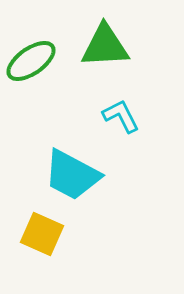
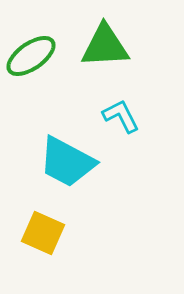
green ellipse: moved 5 px up
cyan trapezoid: moved 5 px left, 13 px up
yellow square: moved 1 px right, 1 px up
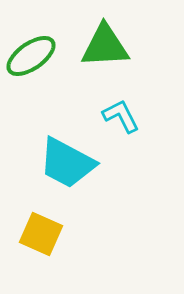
cyan trapezoid: moved 1 px down
yellow square: moved 2 px left, 1 px down
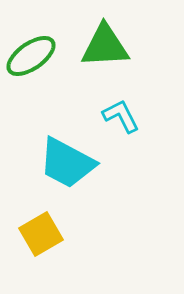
yellow square: rotated 36 degrees clockwise
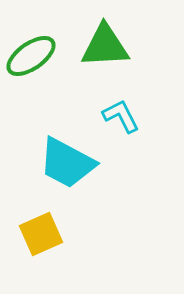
yellow square: rotated 6 degrees clockwise
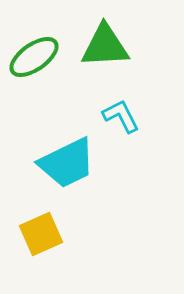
green ellipse: moved 3 px right, 1 px down
cyan trapezoid: rotated 54 degrees counterclockwise
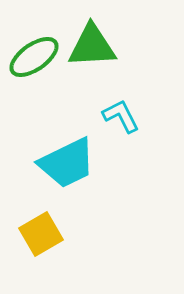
green triangle: moved 13 px left
yellow square: rotated 6 degrees counterclockwise
